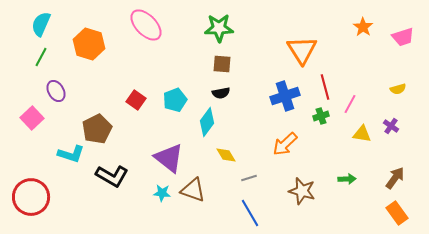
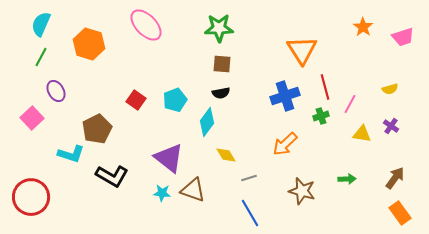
yellow semicircle: moved 8 px left
orange rectangle: moved 3 px right
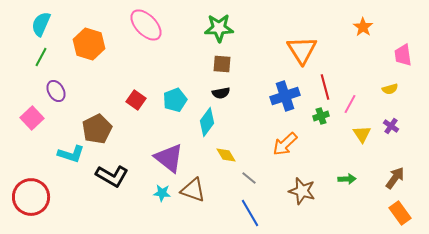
pink trapezoid: moved 18 px down; rotated 100 degrees clockwise
yellow triangle: rotated 48 degrees clockwise
gray line: rotated 56 degrees clockwise
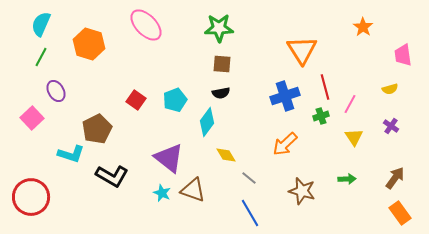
yellow triangle: moved 8 px left, 3 px down
cyan star: rotated 18 degrees clockwise
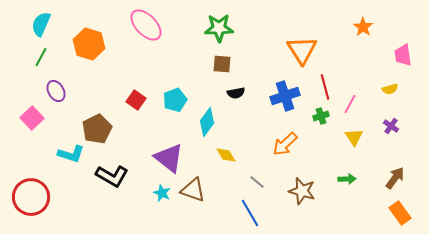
black semicircle: moved 15 px right
gray line: moved 8 px right, 4 px down
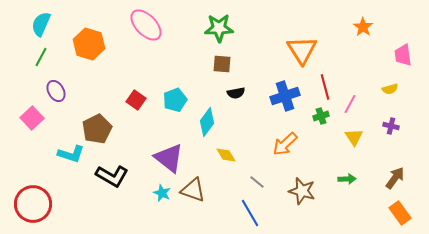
purple cross: rotated 21 degrees counterclockwise
red circle: moved 2 px right, 7 px down
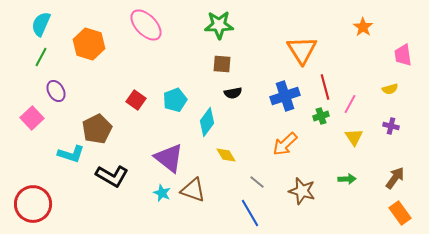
green star: moved 3 px up
black semicircle: moved 3 px left
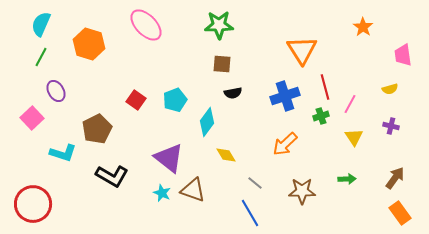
cyan L-shape: moved 8 px left, 1 px up
gray line: moved 2 px left, 1 px down
brown star: rotated 16 degrees counterclockwise
